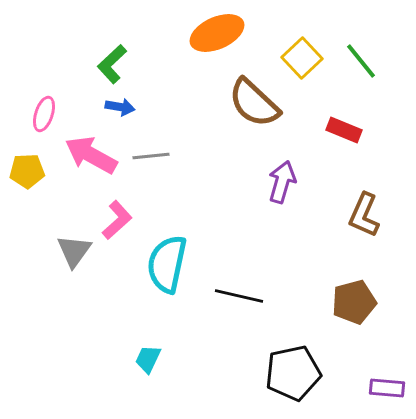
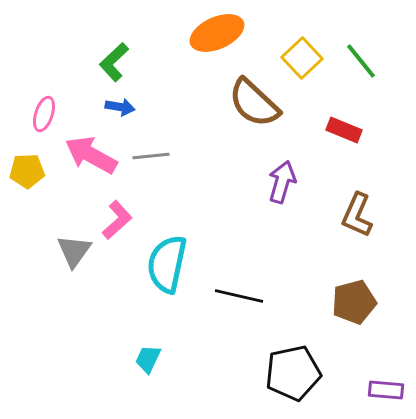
green L-shape: moved 2 px right, 2 px up
brown L-shape: moved 7 px left
purple rectangle: moved 1 px left, 2 px down
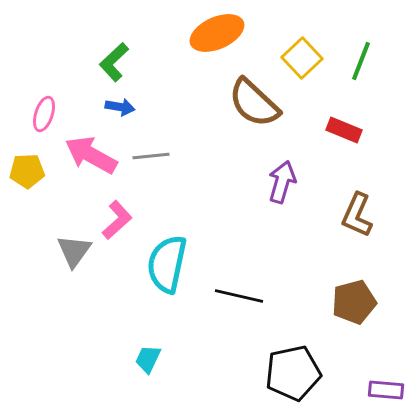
green line: rotated 60 degrees clockwise
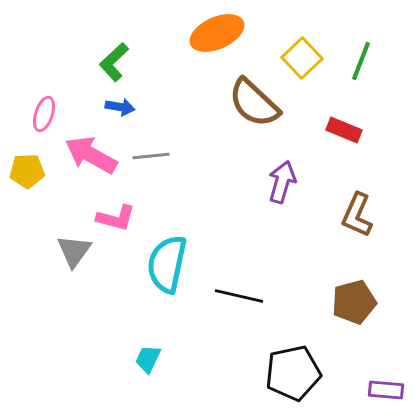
pink L-shape: moved 1 px left, 2 px up; rotated 57 degrees clockwise
